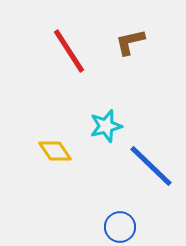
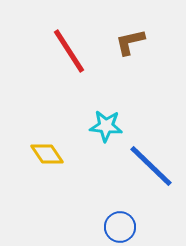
cyan star: rotated 20 degrees clockwise
yellow diamond: moved 8 px left, 3 px down
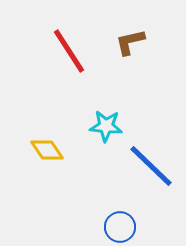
yellow diamond: moved 4 px up
